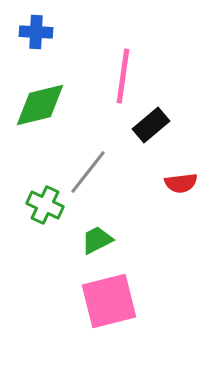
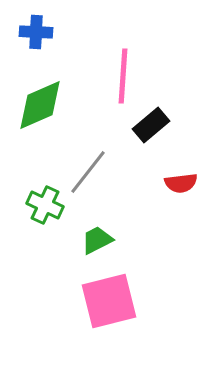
pink line: rotated 4 degrees counterclockwise
green diamond: rotated 10 degrees counterclockwise
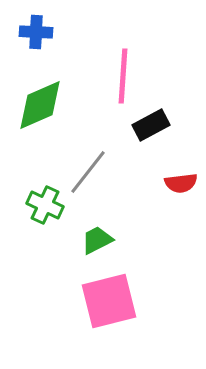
black rectangle: rotated 12 degrees clockwise
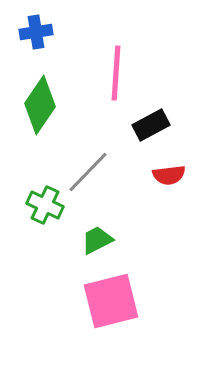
blue cross: rotated 12 degrees counterclockwise
pink line: moved 7 px left, 3 px up
green diamond: rotated 32 degrees counterclockwise
gray line: rotated 6 degrees clockwise
red semicircle: moved 12 px left, 8 px up
pink square: moved 2 px right
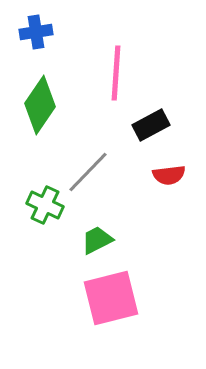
pink square: moved 3 px up
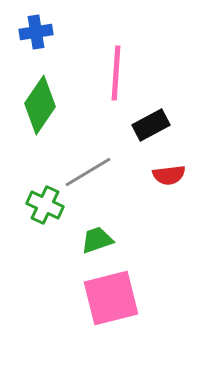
gray line: rotated 15 degrees clockwise
green trapezoid: rotated 8 degrees clockwise
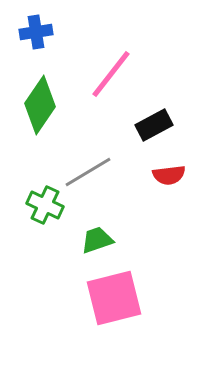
pink line: moved 5 px left, 1 px down; rotated 34 degrees clockwise
black rectangle: moved 3 px right
pink square: moved 3 px right
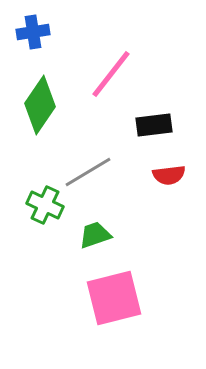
blue cross: moved 3 px left
black rectangle: rotated 21 degrees clockwise
green trapezoid: moved 2 px left, 5 px up
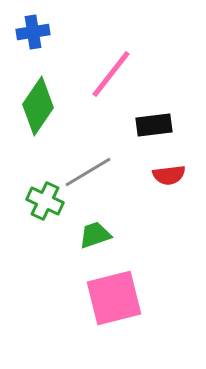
green diamond: moved 2 px left, 1 px down
green cross: moved 4 px up
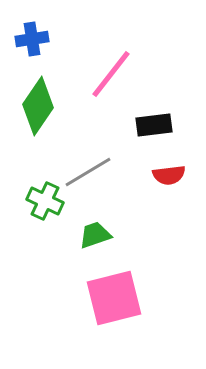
blue cross: moved 1 px left, 7 px down
